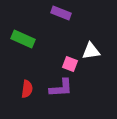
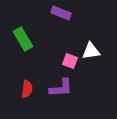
green rectangle: rotated 35 degrees clockwise
pink square: moved 3 px up
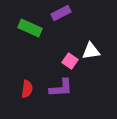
purple rectangle: rotated 48 degrees counterclockwise
green rectangle: moved 7 px right, 11 px up; rotated 35 degrees counterclockwise
pink square: rotated 14 degrees clockwise
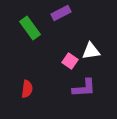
green rectangle: rotated 30 degrees clockwise
purple L-shape: moved 23 px right
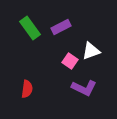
purple rectangle: moved 14 px down
white triangle: rotated 12 degrees counterclockwise
purple L-shape: rotated 30 degrees clockwise
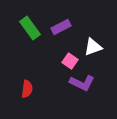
white triangle: moved 2 px right, 4 px up
purple L-shape: moved 2 px left, 5 px up
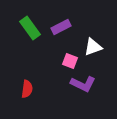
pink square: rotated 14 degrees counterclockwise
purple L-shape: moved 1 px right, 1 px down
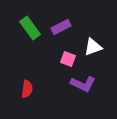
pink square: moved 2 px left, 2 px up
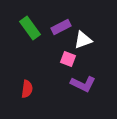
white triangle: moved 10 px left, 7 px up
